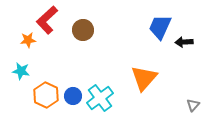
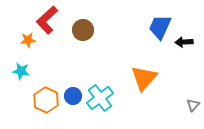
orange hexagon: moved 5 px down
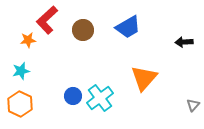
blue trapezoid: moved 32 px left; rotated 144 degrees counterclockwise
cyan star: rotated 24 degrees counterclockwise
orange hexagon: moved 26 px left, 4 px down
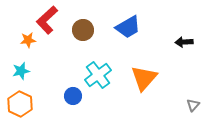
cyan cross: moved 2 px left, 23 px up
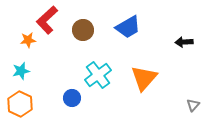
blue circle: moved 1 px left, 2 px down
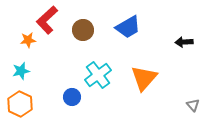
blue circle: moved 1 px up
gray triangle: rotated 24 degrees counterclockwise
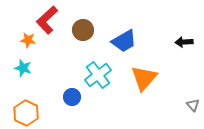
blue trapezoid: moved 4 px left, 14 px down
orange star: rotated 14 degrees clockwise
cyan star: moved 2 px right, 3 px up; rotated 30 degrees clockwise
orange hexagon: moved 6 px right, 9 px down
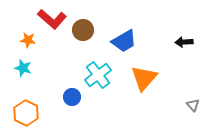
red L-shape: moved 5 px right, 1 px up; rotated 96 degrees counterclockwise
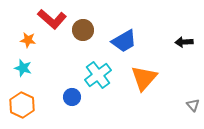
orange hexagon: moved 4 px left, 8 px up
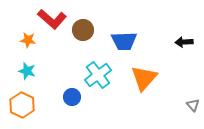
blue trapezoid: rotated 28 degrees clockwise
cyan star: moved 4 px right, 3 px down
